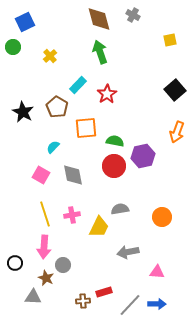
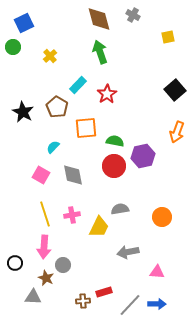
blue square: moved 1 px left, 1 px down
yellow square: moved 2 px left, 3 px up
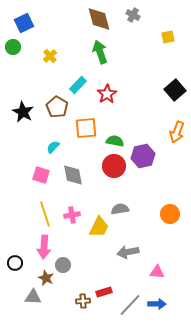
pink square: rotated 12 degrees counterclockwise
orange circle: moved 8 px right, 3 px up
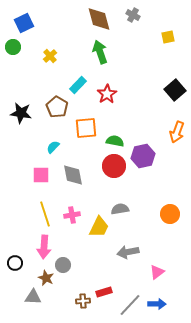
black star: moved 2 px left, 1 px down; rotated 20 degrees counterclockwise
pink square: rotated 18 degrees counterclockwise
pink triangle: rotated 42 degrees counterclockwise
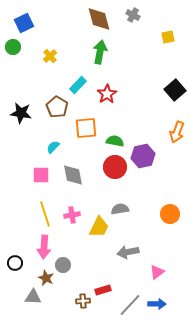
green arrow: rotated 30 degrees clockwise
red circle: moved 1 px right, 1 px down
red rectangle: moved 1 px left, 2 px up
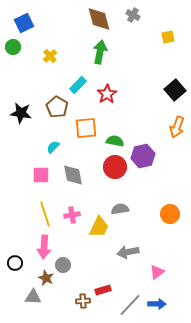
orange arrow: moved 5 px up
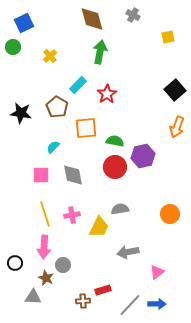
brown diamond: moved 7 px left
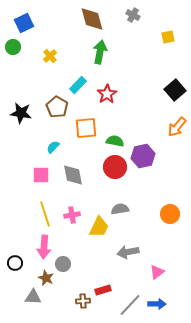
orange arrow: rotated 20 degrees clockwise
gray circle: moved 1 px up
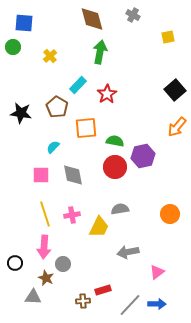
blue square: rotated 30 degrees clockwise
